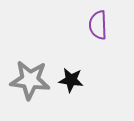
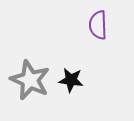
gray star: rotated 18 degrees clockwise
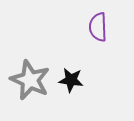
purple semicircle: moved 2 px down
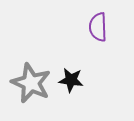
gray star: moved 1 px right, 3 px down
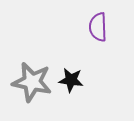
gray star: moved 1 px right, 1 px up; rotated 12 degrees counterclockwise
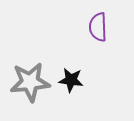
gray star: moved 2 px left; rotated 18 degrees counterclockwise
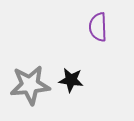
gray star: moved 3 px down
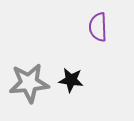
gray star: moved 1 px left, 2 px up
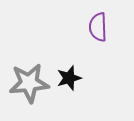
black star: moved 2 px left, 2 px up; rotated 25 degrees counterclockwise
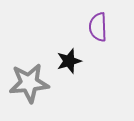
black star: moved 17 px up
